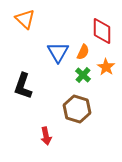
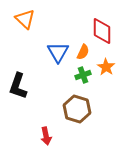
green cross: rotated 28 degrees clockwise
black L-shape: moved 5 px left
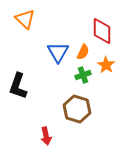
orange star: moved 2 px up
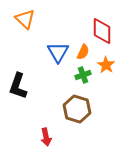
red arrow: moved 1 px down
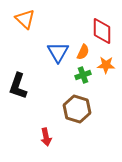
orange star: rotated 30 degrees counterclockwise
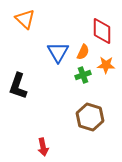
brown hexagon: moved 13 px right, 8 px down
red arrow: moved 3 px left, 10 px down
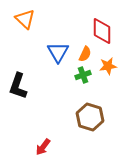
orange semicircle: moved 2 px right, 2 px down
orange star: moved 2 px right, 1 px down; rotated 12 degrees counterclockwise
red arrow: rotated 48 degrees clockwise
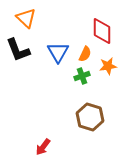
orange triangle: moved 1 px right, 1 px up
green cross: moved 1 px left, 1 px down
black L-shape: moved 36 px up; rotated 40 degrees counterclockwise
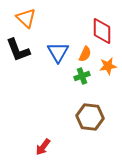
brown hexagon: rotated 12 degrees counterclockwise
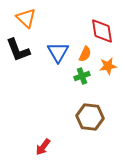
red diamond: rotated 8 degrees counterclockwise
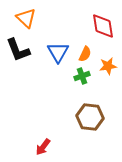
red diamond: moved 1 px right, 5 px up
